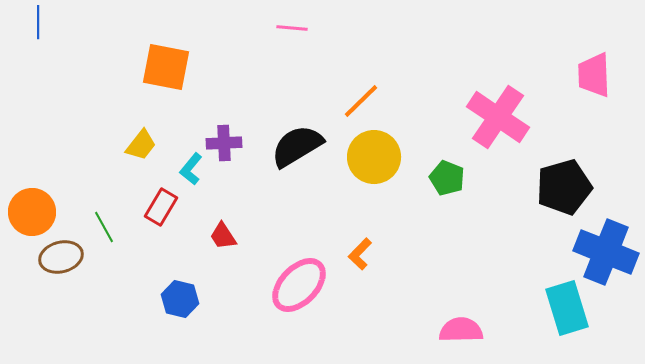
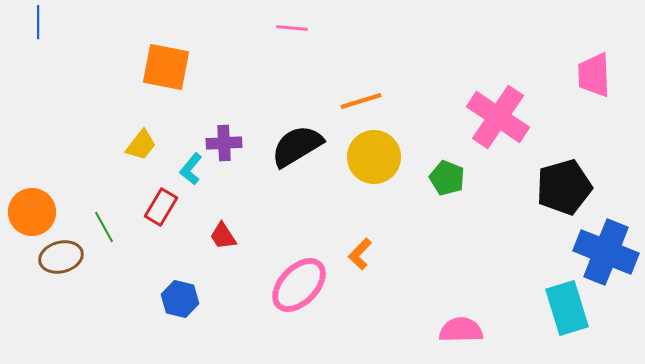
orange line: rotated 27 degrees clockwise
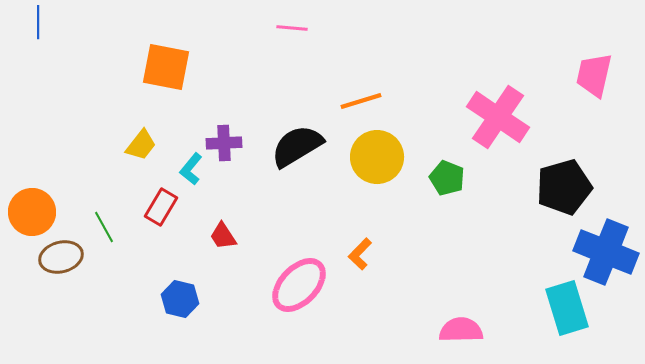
pink trapezoid: rotated 15 degrees clockwise
yellow circle: moved 3 px right
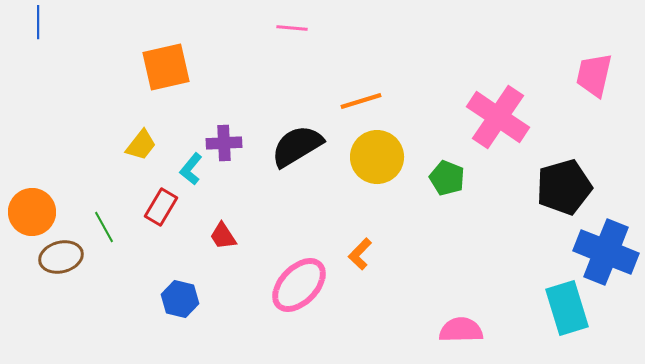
orange square: rotated 24 degrees counterclockwise
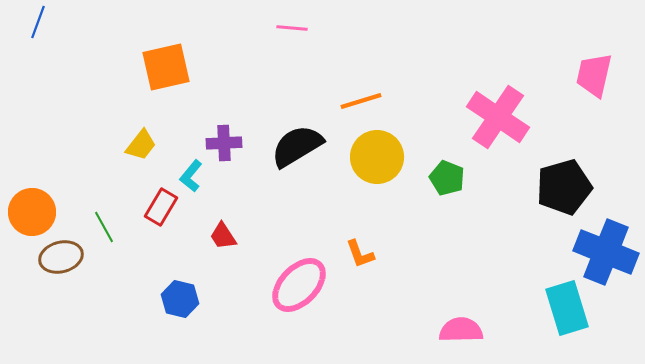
blue line: rotated 20 degrees clockwise
cyan L-shape: moved 7 px down
orange L-shape: rotated 64 degrees counterclockwise
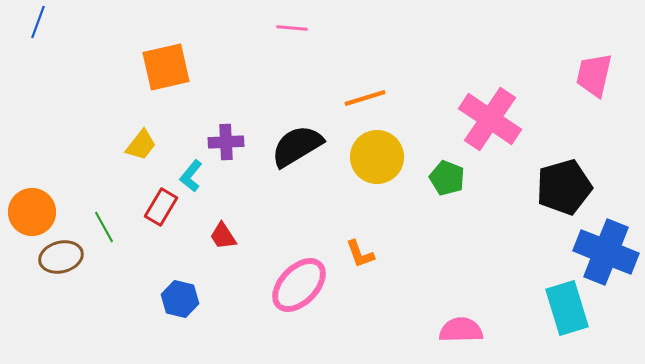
orange line: moved 4 px right, 3 px up
pink cross: moved 8 px left, 2 px down
purple cross: moved 2 px right, 1 px up
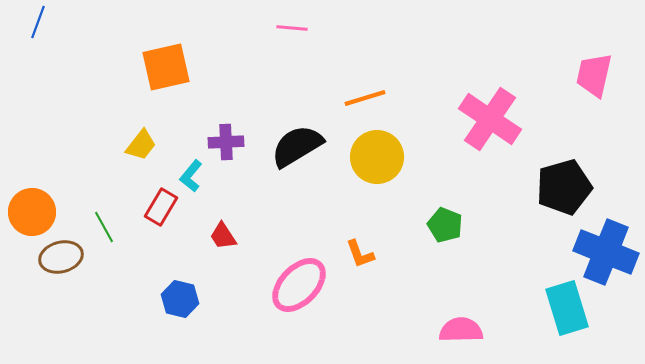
green pentagon: moved 2 px left, 47 px down
